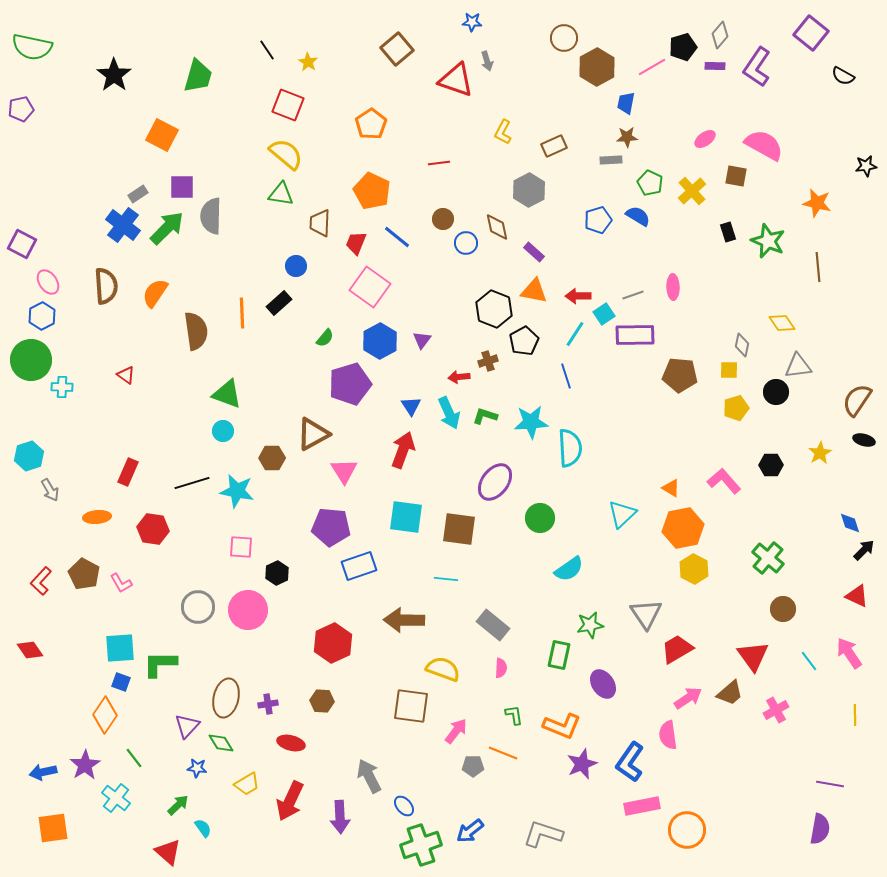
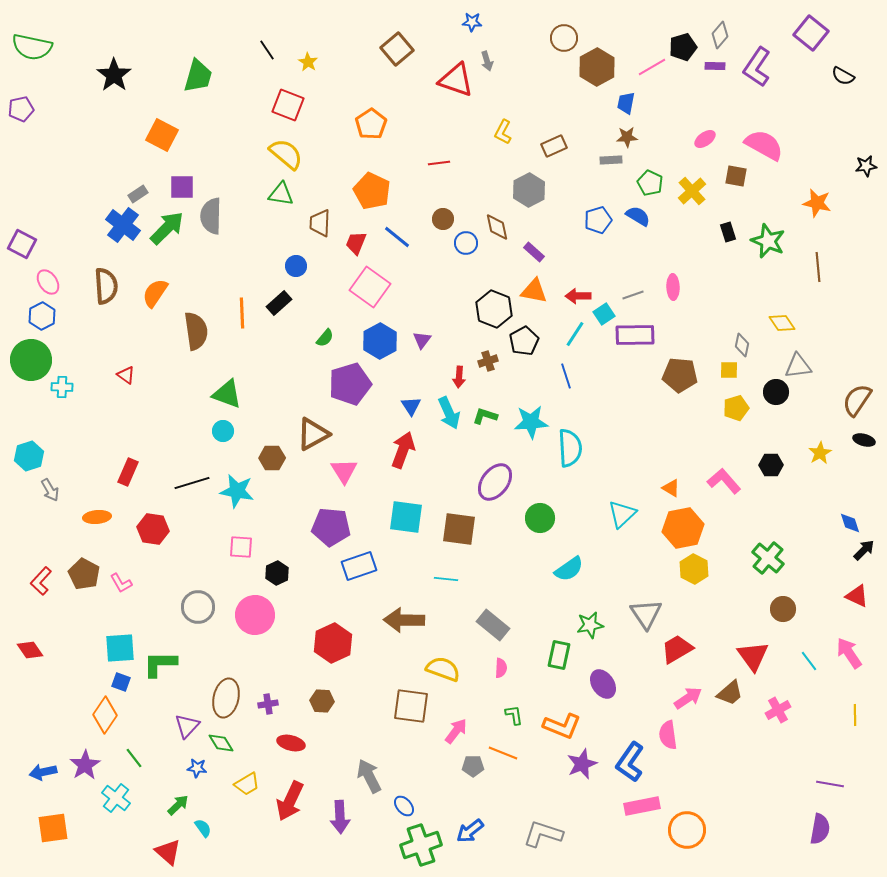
red arrow at (459, 377): rotated 80 degrees counterclockwise
pink circle at (248, 610): moved 7 px right, 5 px down
pink cross at (776, 710): moved 2 px right
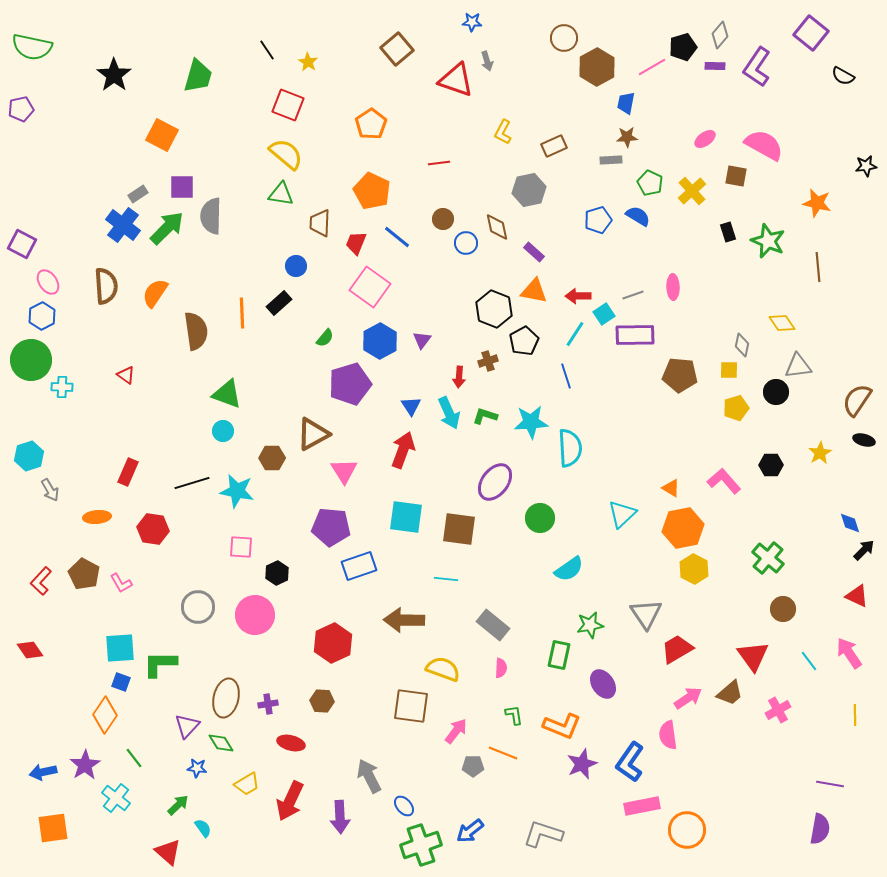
gray hexagon at (529, 190): rotated 16 degrees clockwise
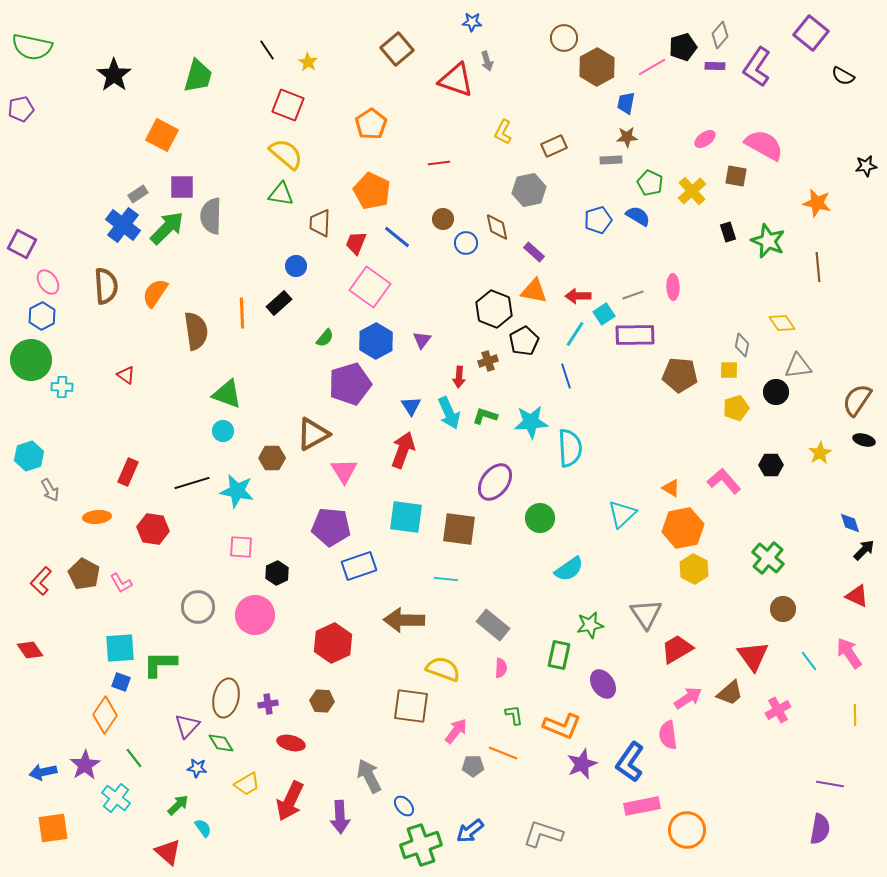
blue hexagon at (380, 341): moved 4 px left
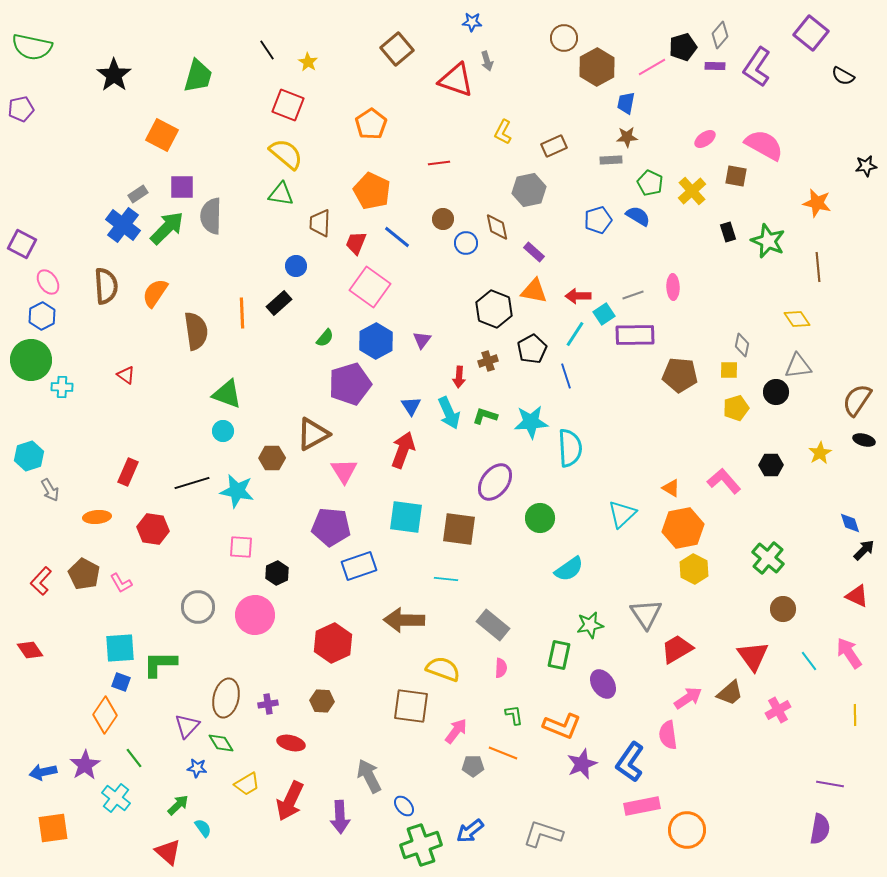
yellow diamond at (782, 323): moved 15 px right, 4 px up
black pentagon at (524, 341): moved 8 px right, 8 px down
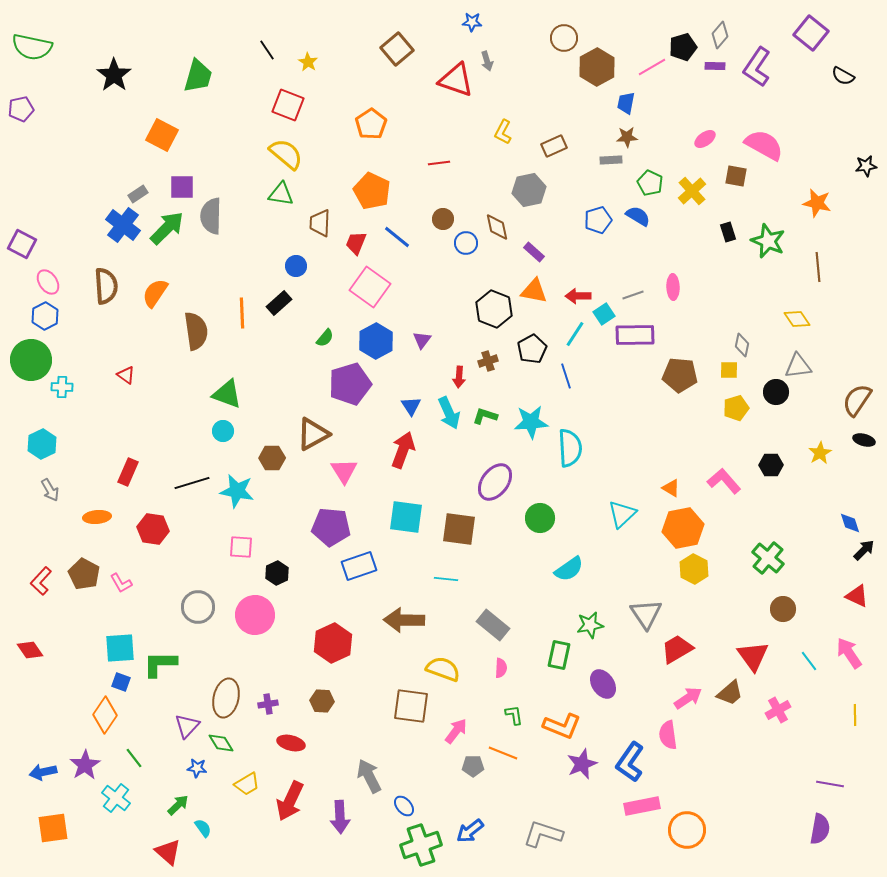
blue hexagon at (42, 316): moved 3 px right
cyan hexagon at (29, 456): moved 13 px right, 12 px up; rotated 8 degrees counterclockwise
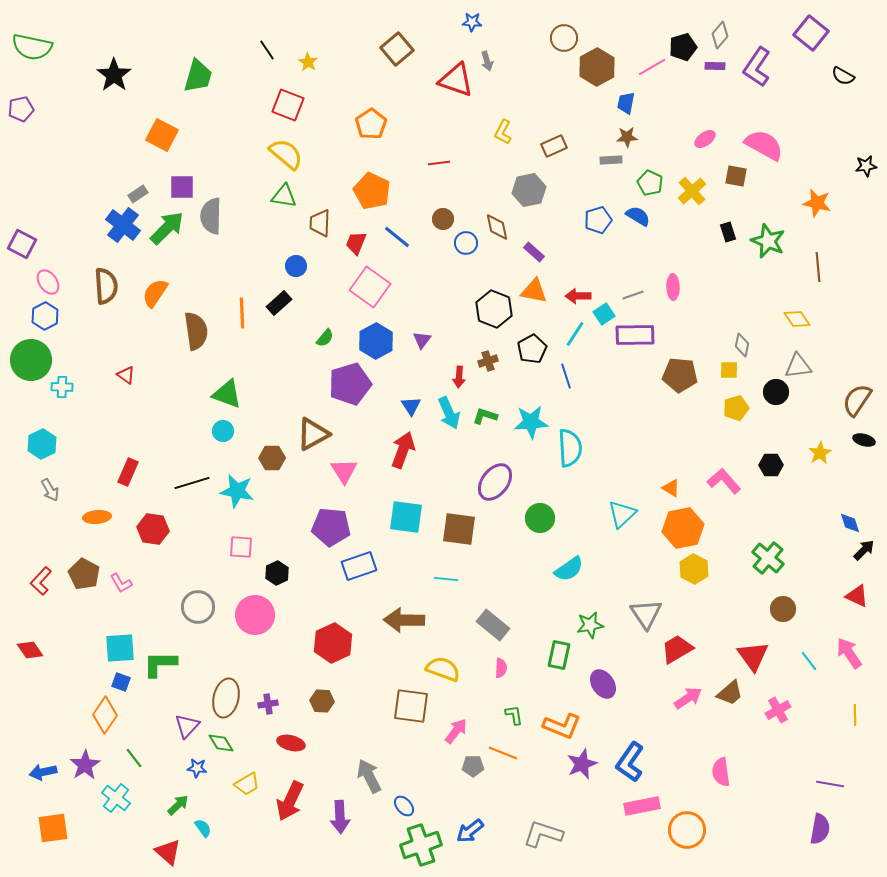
green triangle at (281, 194): moved 3 px right, 2 px down
pink semicircle at (668, 735): moved 53 px right, 37 px down
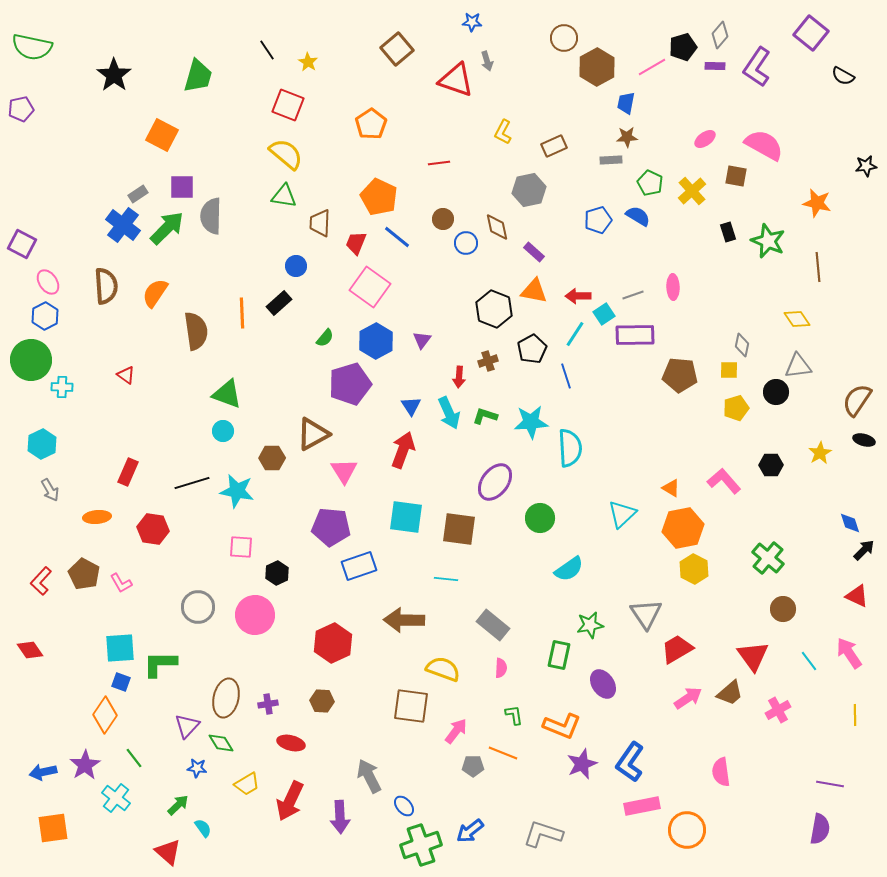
orange pentagon at (372, 191): moved 7 px right, 6 px down
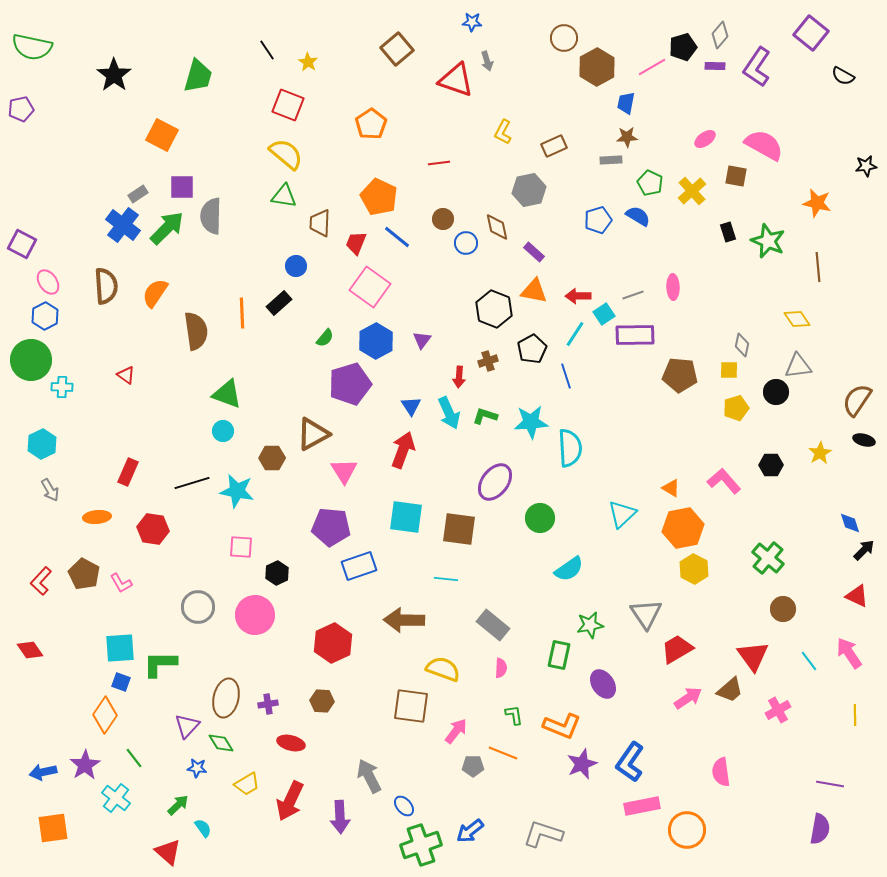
brown trapezoid at (730, 693): moved 3 px up
